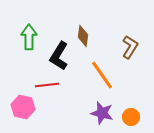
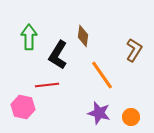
brown L-shape: moved 4 px right, 3 px down
black L-shape: moved 1 px left, 1 px up
purple star: moved 3 px left
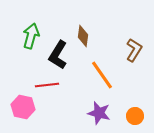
green arrow: moved 2 px right, 1 px up; rotated 15 degrees clockwise
orange circle: moved 4 px right, 1 px up
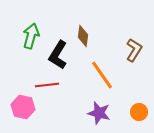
orange circle: moved 4 px right, 4 px up
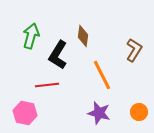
orange line: rotated 8 degrees clockwise
pink hexagon: moved 2 px right, 6 px down
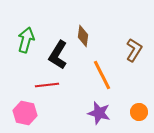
green arrow: moved 5 px left, 4 px down
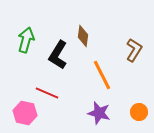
red line: moved 8 px down; rotated 30 degrees clockwise
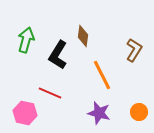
red line: moved 3 px right
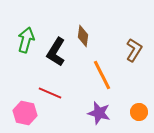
black L-shape: moved 2 px left, 3 px up
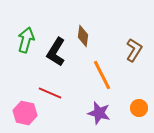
orange circle: moved 4 px up
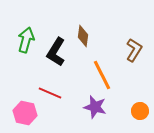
orange circle: moved 1 px right, 3 px down
purple star: moved 4 px left, 6 px up
